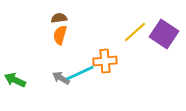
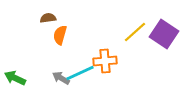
brown semicircle: moved 11 px left
green arrow: moved 2 px up
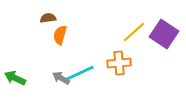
yellow line: moved 1 px left
orange cross: moved 14 px right, 2 px down
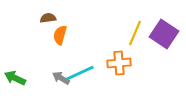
yellow line: moved 1 px right, 1 px down; rotated 25 degrees counterclockwise
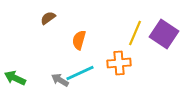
brown semicircle: rotated 28 degrees counterclockwise
orange semicircle: moved 19 px right, 5 px down
gray arrow: moved 1 px left, 2 px down
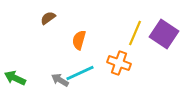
orange cross: rotated 25 degrees clockwise
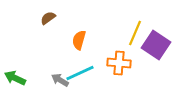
purple square: moved 8 px left, 11 px down
orange cross: rotated 15 degrees counterclockwise
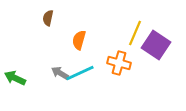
brown semicircle: rotated 42 degrees counterclockwise
orange cross: rotated 10 degrees clockwise
gray arrow: moved 7 px up
